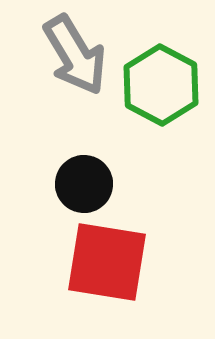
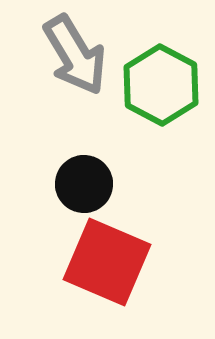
red square: rotated 14 degrees clockwise
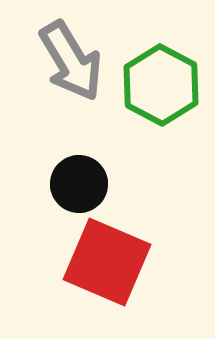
gray arrow: moved 4 px left, 6 px down
black circle: moved 5 px left
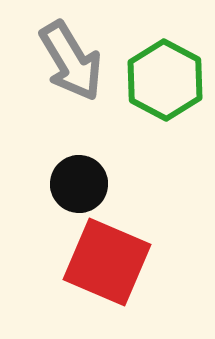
green hexagon: moved 4 px right, 5 px up
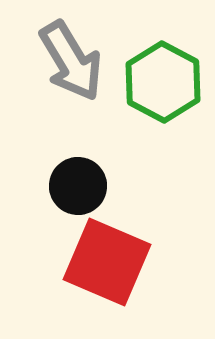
green hexagon: moved 2 px left, 2 px down
black circle: moved 1 px left, 2 px down
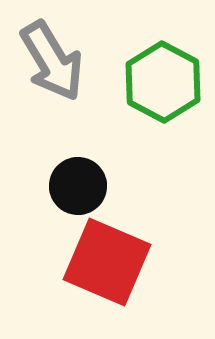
gray arrow: moved 19 px left
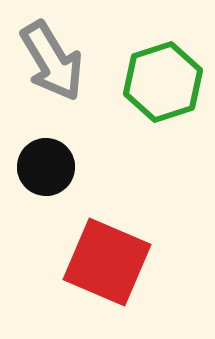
green hexagon: rotated 14 degrees clockwise
black circle: moved 32 px left, 19 px up
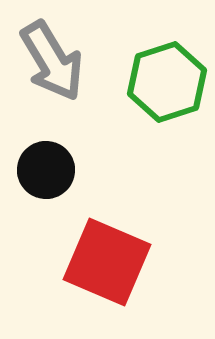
green hexagon: moved 4 px right
black circle: moved 3 px down
